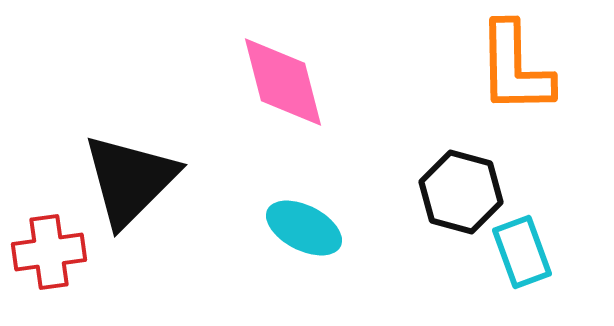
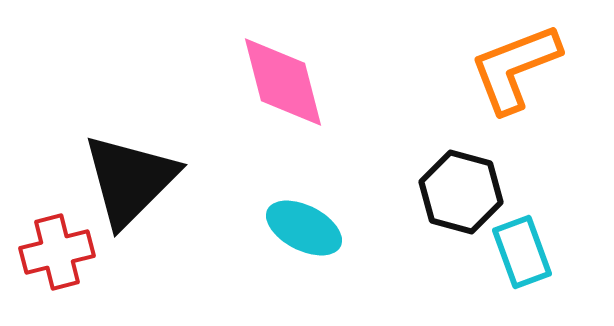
orange L-shape: rotated 70 degrees clockwise
red cross: moved 8 px right; rotated 6 degrees counterclockwise
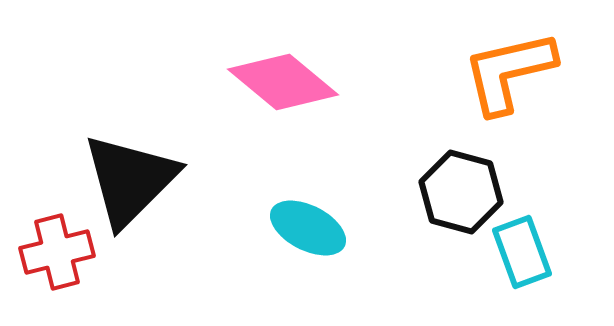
orange L-shape: moved 6 px left, 4 px down; rotated 8 degrees clockwise
pink diamond: rotated 36 degrees counterclockwise
cyan ellipse: moved 4 px right
